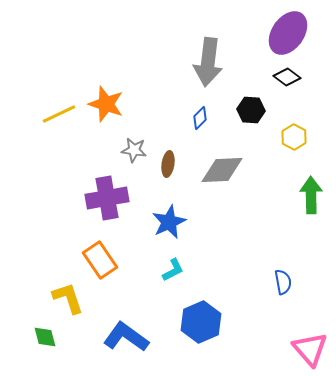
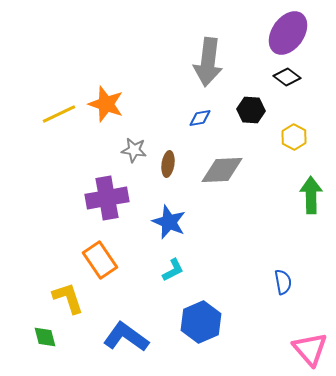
blue diamond: rotated 35 degrees clockwise
blue star: rotated 24 degrees counterclockwise
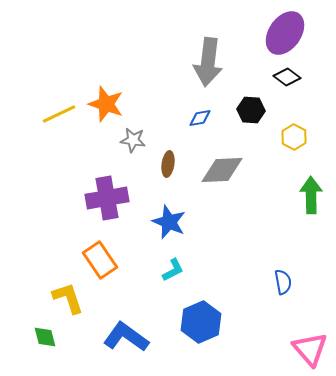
purple ellipse: moved 3 px left
gray star: moved 1 px left, 10 px up
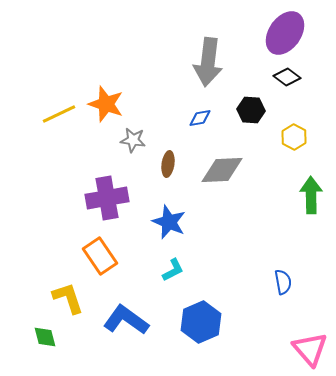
orange rectangle: moved 4 px up
blue L-shape: moved 17 px up
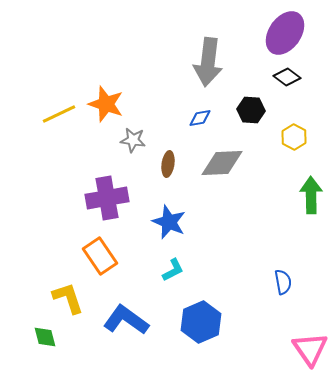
gray diamond: moved 7 px up
pink triangle: rotated 6 degrees clockwise
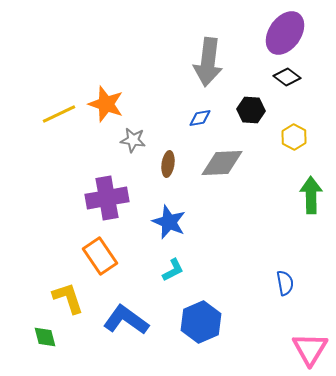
blue semicircle: moved 2 px right, 1 px down
pink triangle: rotated 6 degrees clockwise
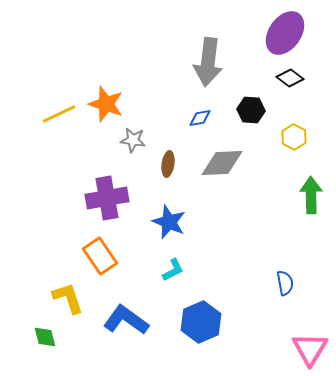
black diamond: moved 3 px right, 1 px down
